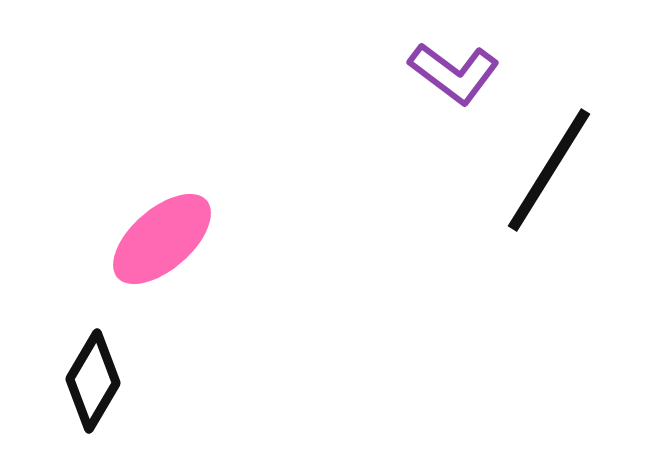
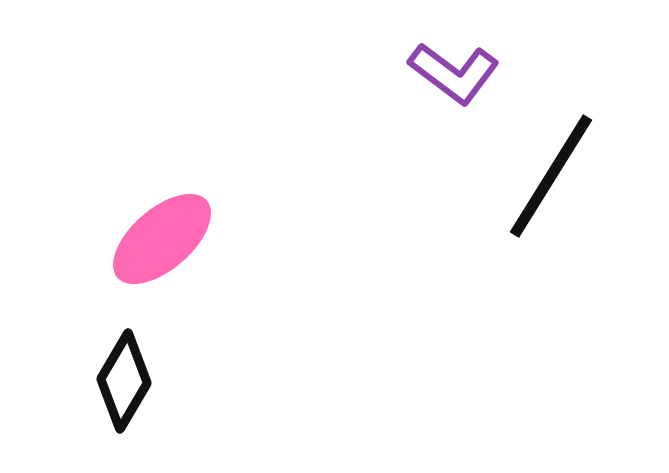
black line: moved 2 px right, 6 px down
black diamond: moved 31 px right
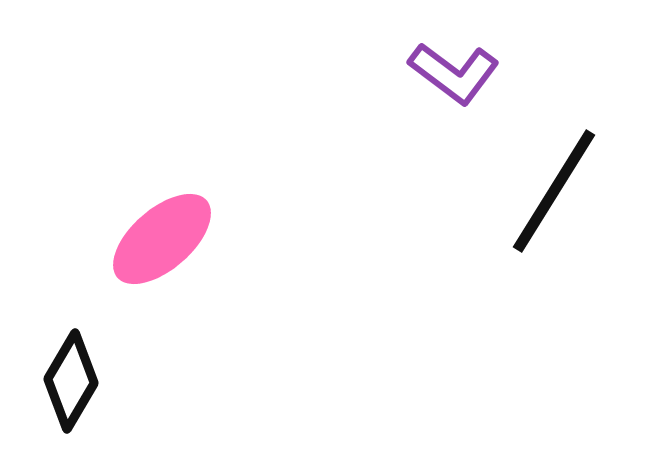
black line: moved 3 px right, 15 px down
black diamond: moved 53 px left
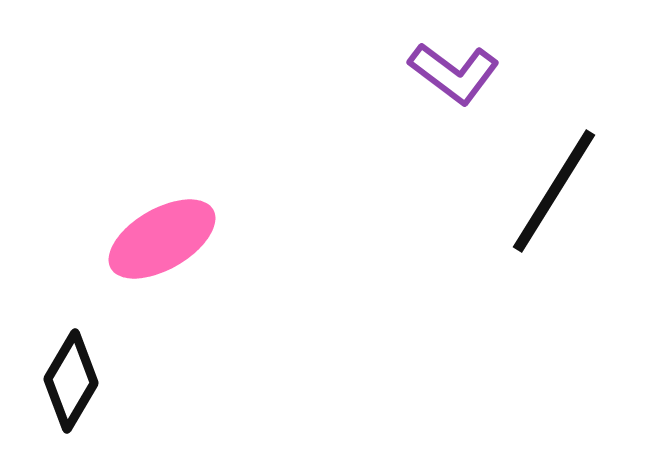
pink ellipse: rotated 11 degrees clockwise
